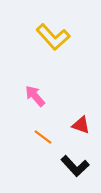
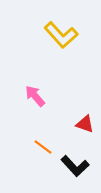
yellow L-shape: moved 8 px right, 2 px up
red triangle: moved 4 px right, 1 px up
orange line: moved 10 px down
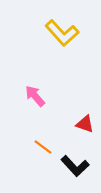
yellow L-shape: moved 1 px right, 2 px up
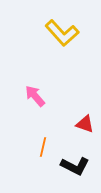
orange line: rotated 66 degrees clockwise
black L-shape: rotated 20 degrees counterclockwise
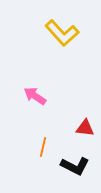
pink arrow: rotated 15 degrees counterclockwise
red triangle: moved 4 px down; rotated 12 degrees counterclockwise
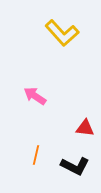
orange line: moved 7 px left, 8 px down
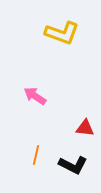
yellow L-shape: rotated 28 degrees counterclockwise
black L-shape: moved 2 px left, 1 px up
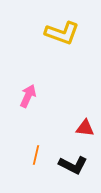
pink arrow: moved 7 px left; rotated 80 degrees clockwise
